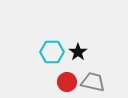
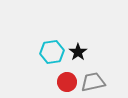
cyan hexagon: rotated 10 degrees counterclockwise
gray trapezoid: rotated 25 degrees counterclockwise
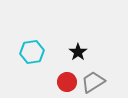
cyan hexagon: moved 20 px left
gray trapezoid: rotated 20 degrees counterclockwise
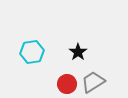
red circle: moved 2 px down
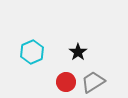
cyan hexagon: rotated 15 degrees counterclockwise
red circle: moved 1 px left, 2 px up
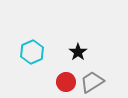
gray trapezoid: moved 1 px left
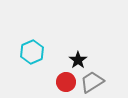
black star: moved 8 px down
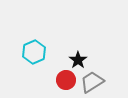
cyan hexagon: moved 2 px right
red circle: moved 2 px up
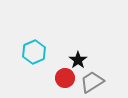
red circle: moved 1 px left, 2 px up
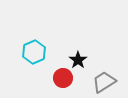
red circle: moved 2 px left
gray trapezoid: moved 12 px right
